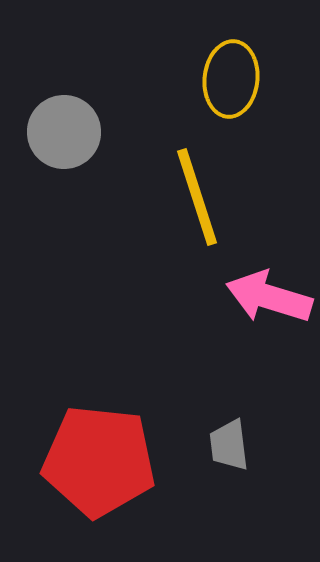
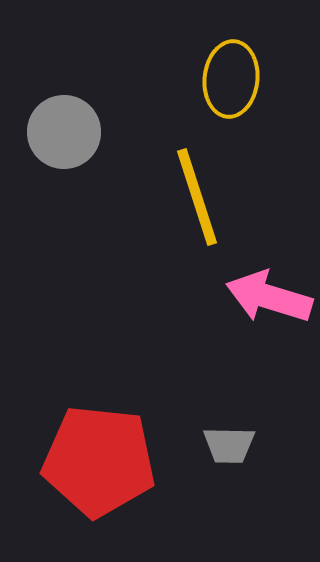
gray trapezoid: rotated 82 degrees counterclockwise
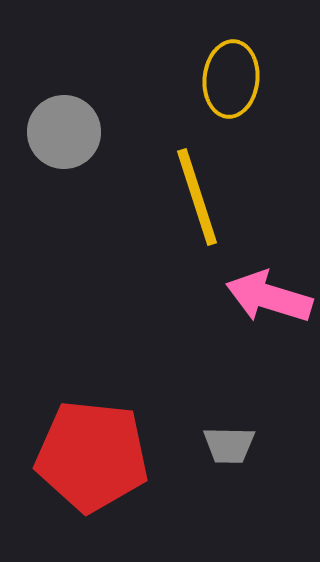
red pentagon: moved 7 px left, 5 px up
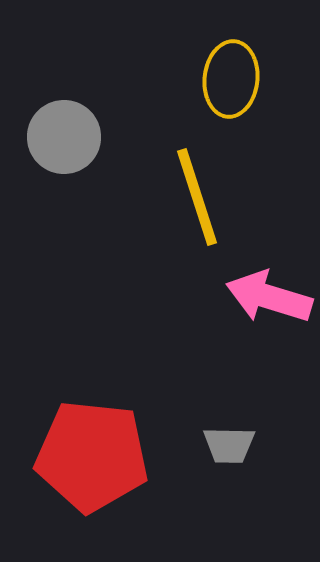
gray circle: moved 5 px down
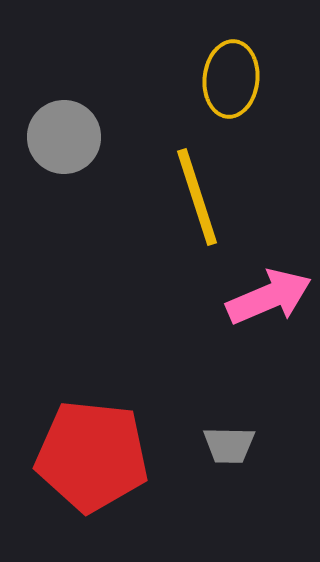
pink arrow: rotated 140 degrees clockwise
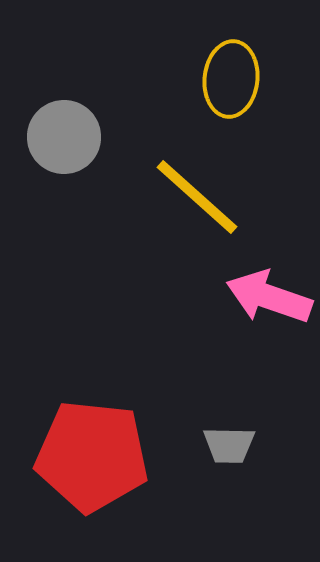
yellow line: rotated 30 degrees counterclockwise
pink arrow: rotated 138 degrees counterclockwise
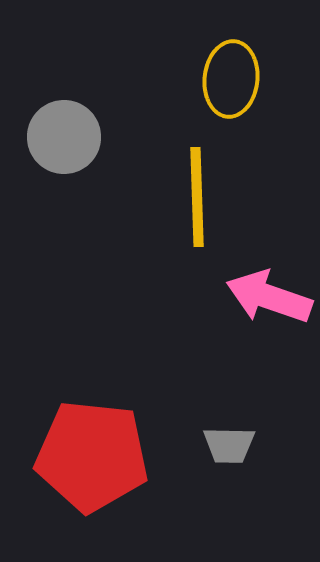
yellow line: rotated 46 degrees clockwise
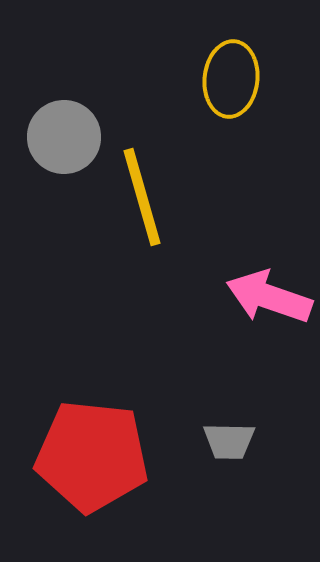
yellow line: moved 55 px left; rotated 14 degrees counterclockwise
gray trapezoid: moved 4 px up
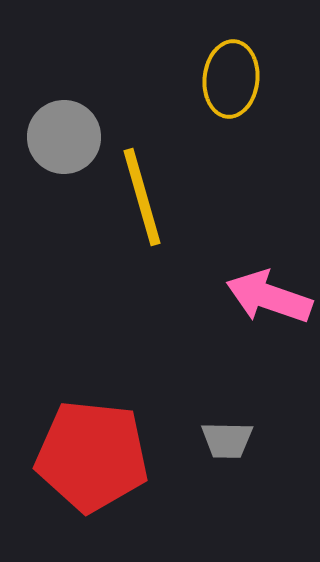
gray trapezoid: moved 2 px left, 1 px up
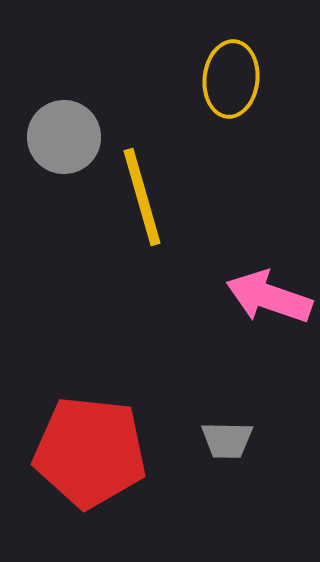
red pentagon: moved 2 px left, 4 px up
